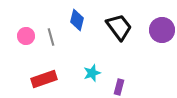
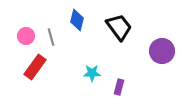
purple circle: moved 21 px down
cyan star: rotated 18 degrees clockwise
red rectangle: moved 9 px left, 12 px up; rotated 35 degrees counterclockwise
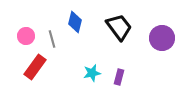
blue diamond: moved 2 px left, 2 px down
gray line: moved 1 px right, 2 px down
purple circle: moved 13 px up
cyan star: rotated 12 degrees counterclockwise
purple rectangle: moved 10 px up
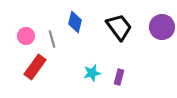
purple circle: moved 11 px up
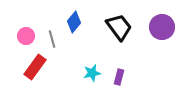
blue diamond: moved 1 px left; rotated 25 degrees clockwise
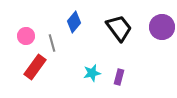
black trapezoid: moved 1 px down
gray line: moved 4 px down
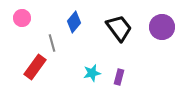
pink circle: moved 4 px left, 18 px up
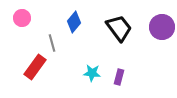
cyan star: rotated 18 degrees clockwise
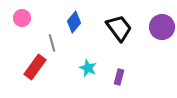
cyan star: moved 4 px left, 5 px up; rotated 18 degrees clockwise
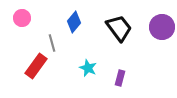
red rectangle: moved 1 px right, 1 px up
purple rectangle: moved 1 px right, 1 px down
